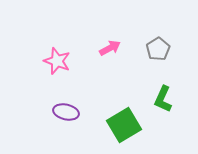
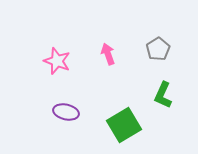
pink arrow: moved 2 px left, 6 px down; rotated 80 degrees counterclockwise
green L-shape: moved 4 px up
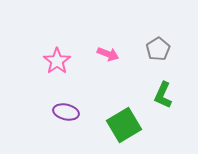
pink arrow: rotated 130 degrees clockwise
pink star: rotated 16 degrees clockwise
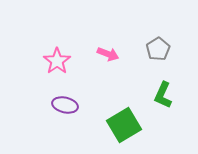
purple ellipse: moved 1 px left, 7 px up
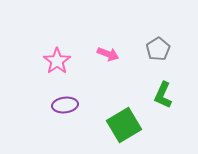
purple ellipse: rotated 20 degrees counterclockwise
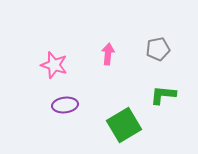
gray pentagon: rotated 20 degrees clockwise
pink arrow: rotated 105 degrees counterclockwise
pink star: moved 3 px left, 4 px down; rotated 20 degrees counterclockwise
green L-shape: rotated 72 degrees clockwise
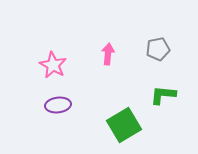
pink star: moved 1 px left; rotated 12 degrees clockwise
purple ellipse: moved 7 px left
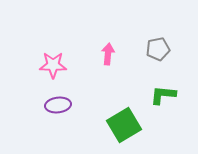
pink star: rotated 28 degrees counterclockwise
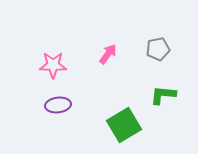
pink arrow: rotated 30 degrees clockwise
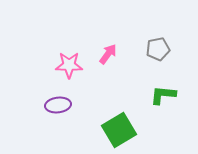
pink star: moved 16 px right
green square: moved 5 px left, 5 px down
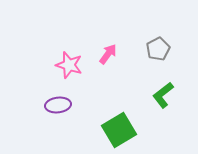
gray pentagon: rotated 15 degrees counterclockwise
pink star: rotated 16 degrees clockwise
green L-shape: rotated 44 degrees counterclockwise
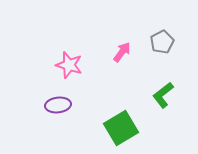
gray pentagon: moved 4 px right, 7 px up
pink arrow: moved 14 px right, 2 px up
green square: moved 2 px right, 2 px up
